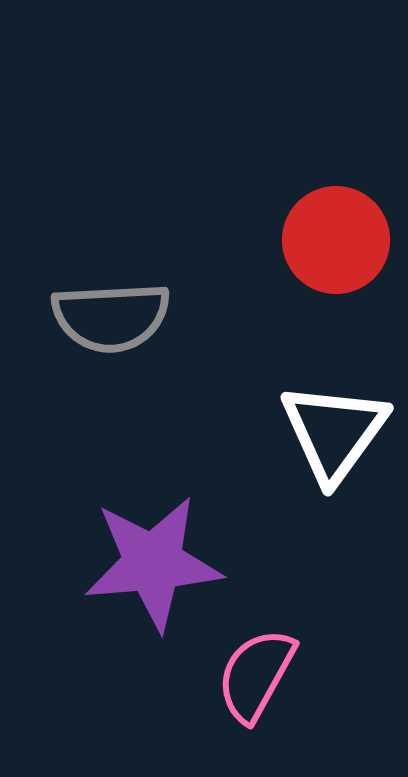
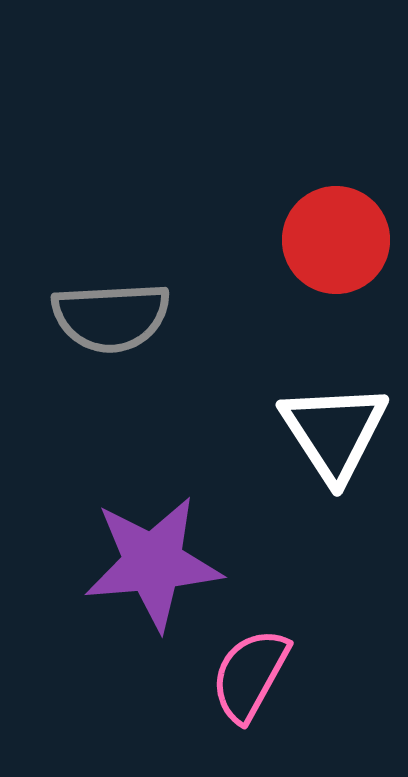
white triangle: rotated 9 degrees counterclockwise
pink semicircle: moved 6 px left
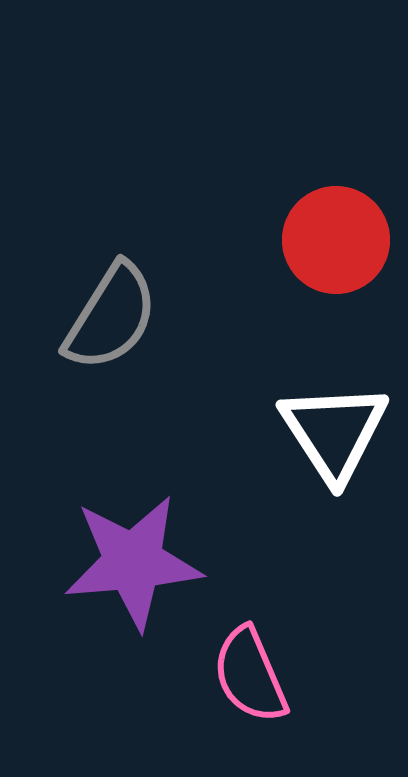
gray semicircle: rotated 55 degrees counterclockwise
purple star: moved 20 px left, 1 px up
pink semicircle: rotated 52 degrees counterclockwise
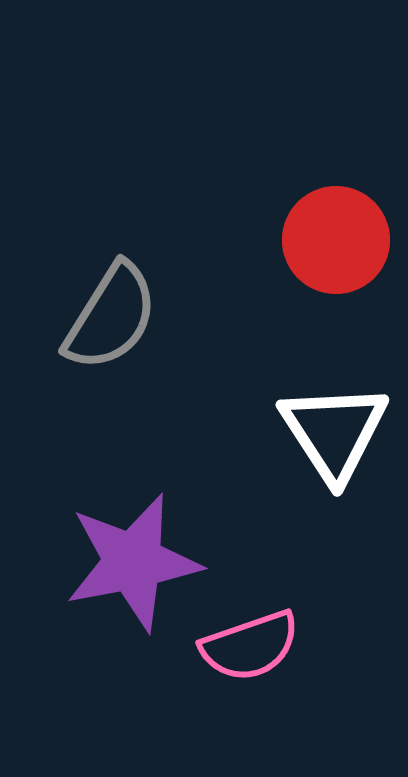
purple star: rotated 6 degrees counterclockwise
pink semicircle: moved 29 px up; rotated 86 degrees counterclockwise
